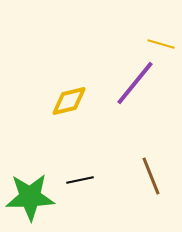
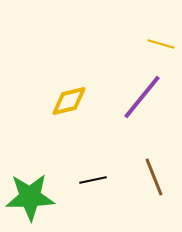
purple line: moved 7 px right, 14 px down
brown line: moved 3 px right, 1 px down
black line: moved 13 px right
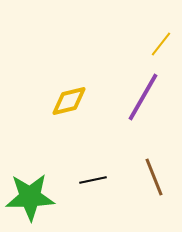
yellow line: rotated 68 degrees counterclockwise
purple line: moved 1 px right; rotated 9 degrees counterclockwise
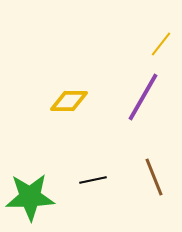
yellow diamond: rotated 15 degrees clockwise
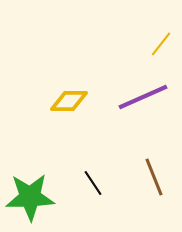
purple line: rotated 36 degrees clockwise
black line: moved 3 px down; rotated 68 degrees clockwise
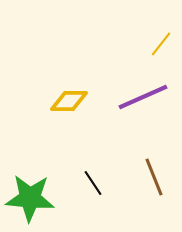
green star: moved 1 px down; rotated 6 degrees clockwise
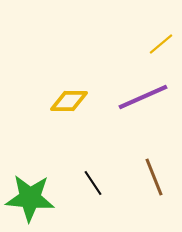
yellow line: rotated 12 degrees clockwise
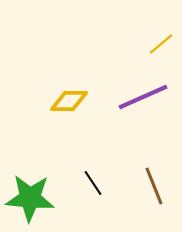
brown line: moved 9 px down
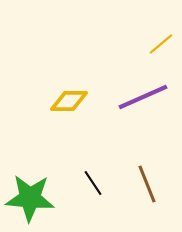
brown line: moved 7 px left, 2 px up
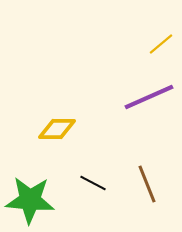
purple line: moved 6 px right
yellow diamond: moved 12 px left, 28 px down
black line: rotated 28 degrees counterclockwise
green star: moved 2 px down
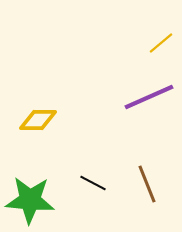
yellow line: moved 1 px up
yellow diamond: moved 19 px left, 9 px up
